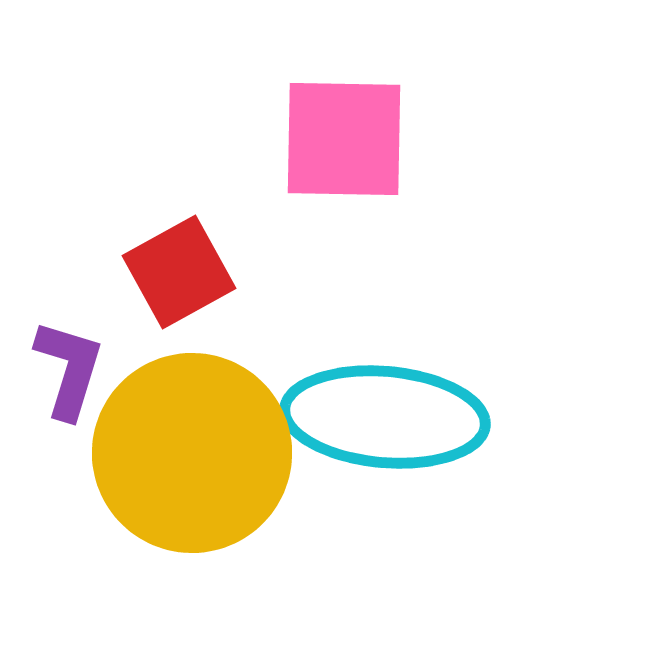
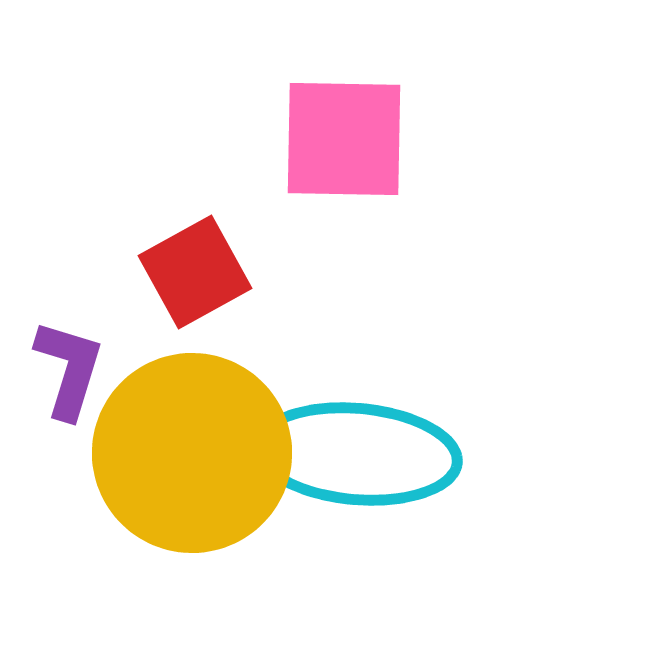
red square: moved 16 px right
cyan ellipse: moved 28 px left, 37 px down
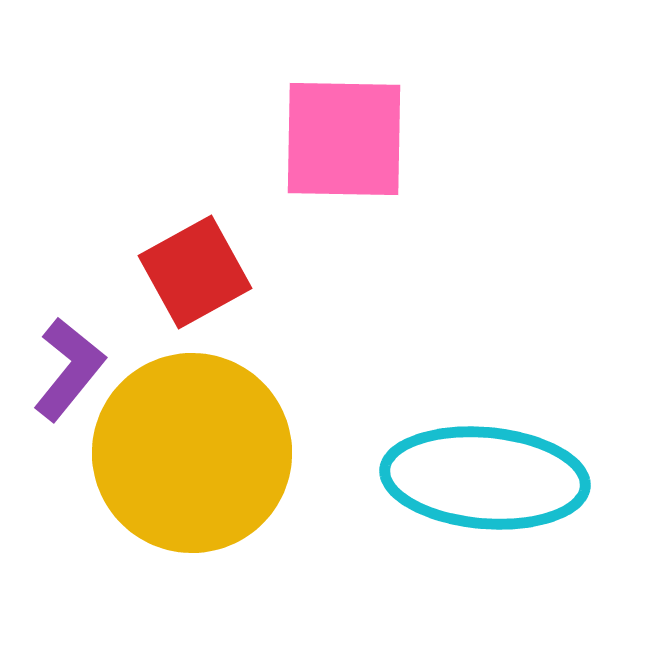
purple L-shape: rotated 22 degrees clockwise
cyan ellipse: moved 128 px right, 24 px down
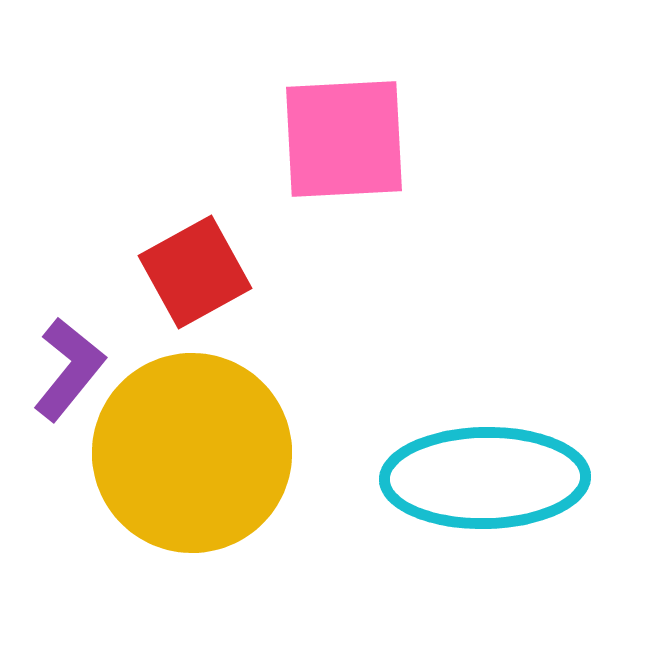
pink square: rotated 4 degrees counterclockwise
cyan ellipse: rotated 6 degrees counterclockwise
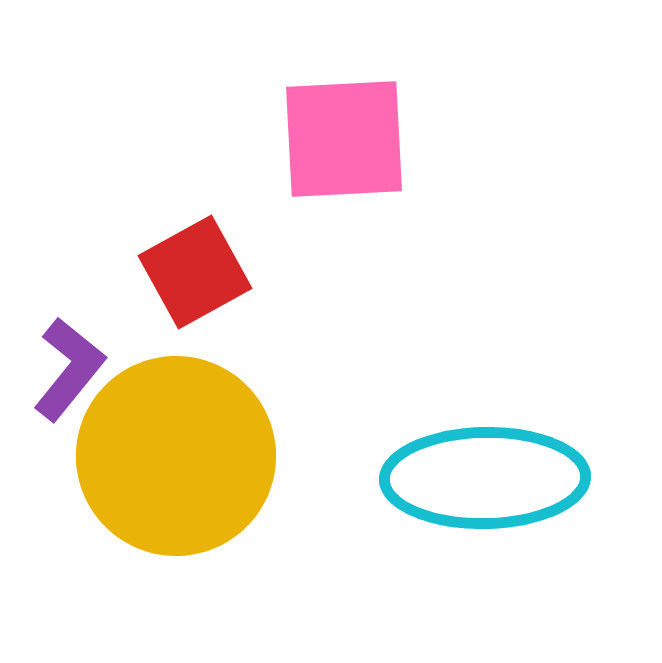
yellow circle: moved 16 px left, 3 px down
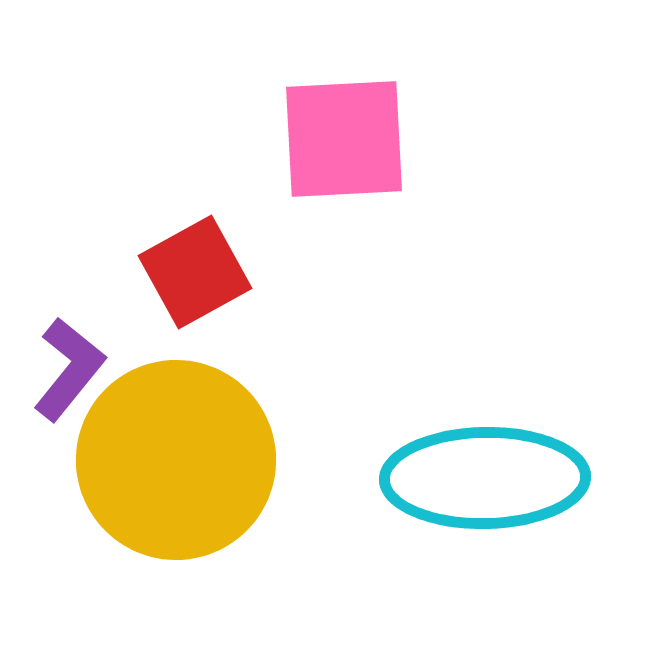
yellow circle: moved 4 px down
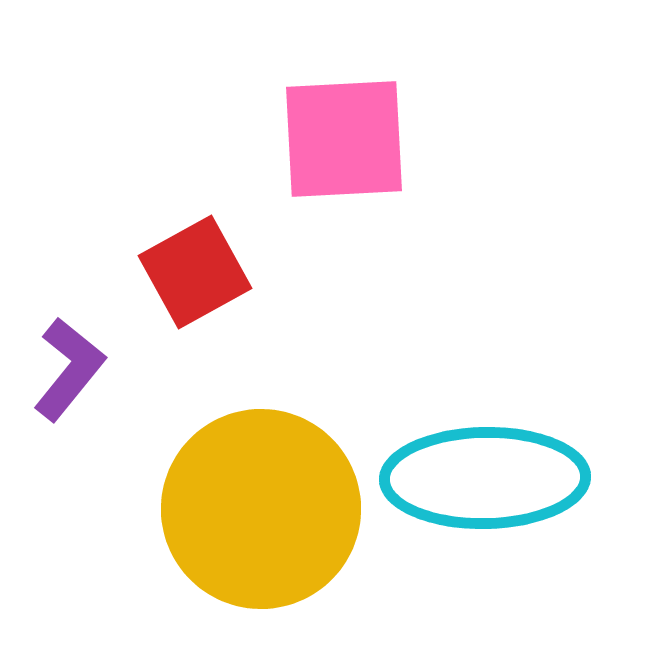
yellow circle: moved 85 px right, 49 px down
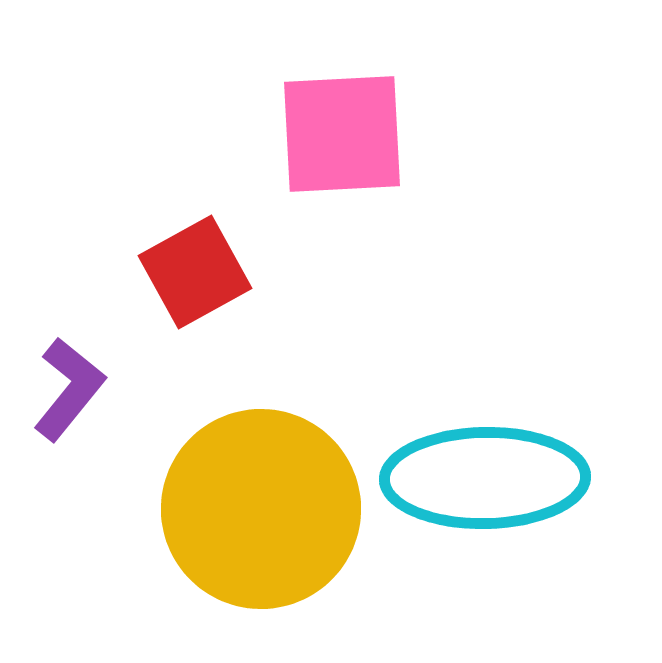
pink square: moved 2 px left, 5 px up
purple L-shape: moved 20 px down
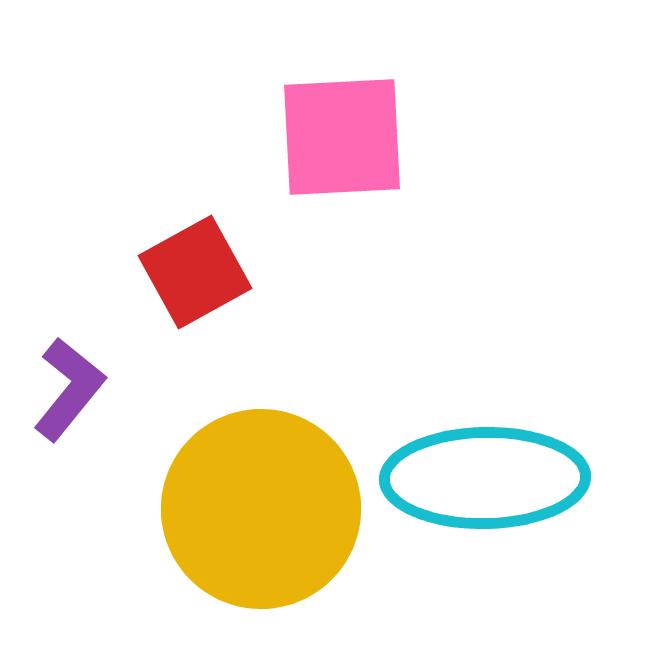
pink square: moved 3 px down
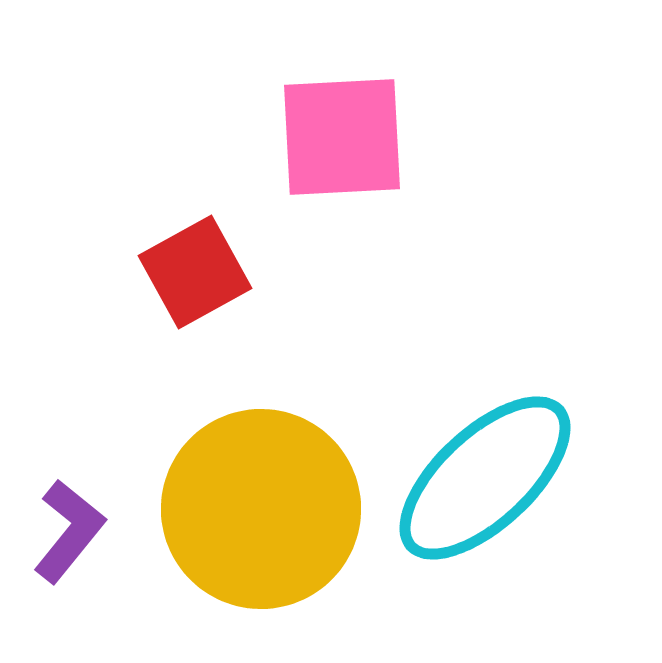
purple L-shape: moved 142 px down
cyan ellipse: rotated 42 degrees counterclockwise
